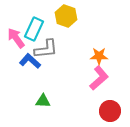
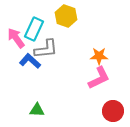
pink L-shape: rotated 15 degrees clockwise
green triangle: moved 6 px left, 9 px down
red circle: moved 3 px right
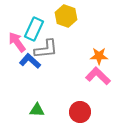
pink arrow: moved 1 px right, 4 px down
pink L-shape: moved 1 px left, 2 px up; rotated 110 degrees counterclockwise
red circle: moved 33 px left, 1 px down
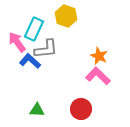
orange star: rotated 24 degrees clockwise
red circle: moved 1 px right, 3 px up
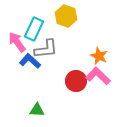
red circle: moved 5 px left, 28 px up
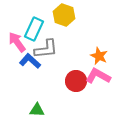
yellow hexagon: moved 2 px left, 1 px up
pink L-shape: rotated 15 degrees counterclockwise
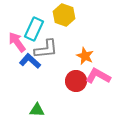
orange star: moved 14 px left
